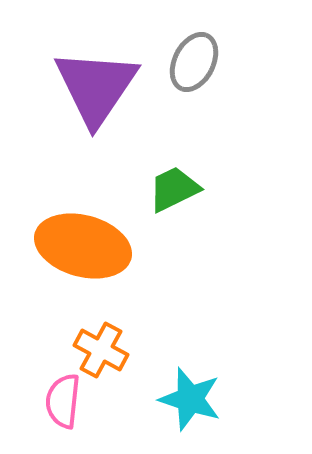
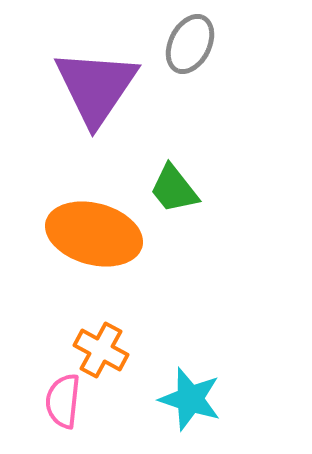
gray ellipse: moved 4 px left, 18 px up
green trapezoid: rotated 102 degrees counterclockwise
orange ellipse: moved 11 px right, 12 px up
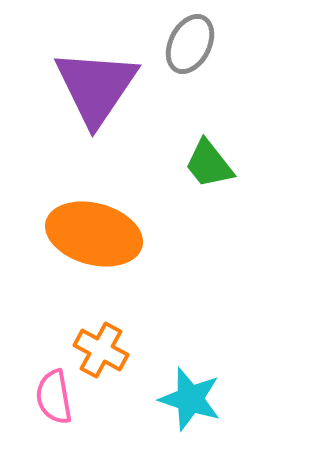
green trapezoid: moved 35 px right, 25 px up
pink semicircle: moved 9 px left, 4 px up; rotated 16 degrees counterclockwise
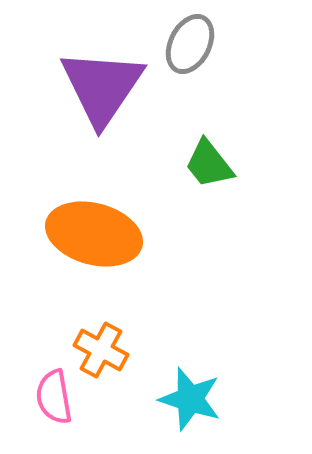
purple triangle: moved 6 px right
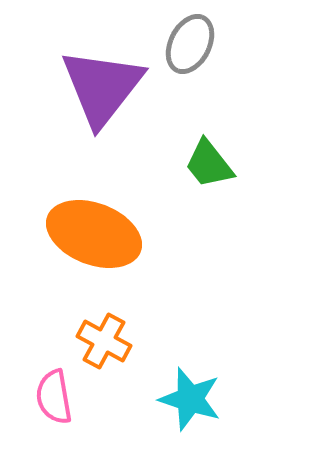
purple triangle: rotated 4 degrees clockwise
orange ellipse: rotated 6 degrees clockwise
orange cross: moved 3 px right, 9 px up
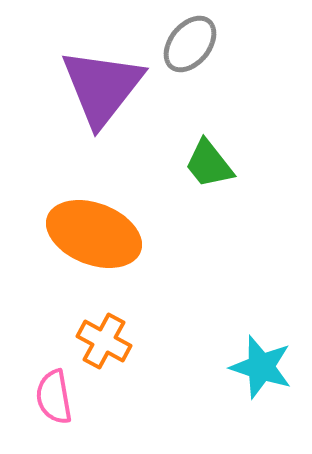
gray ellipse: rotated 12 degrees clockwise
cyan star: moved 71 px right, 32 px up
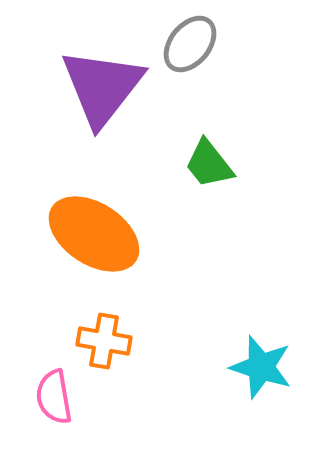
orange ellipse: rotated 12 degrees clockwise
orange cross: rotated 18 degrees counterclockwise
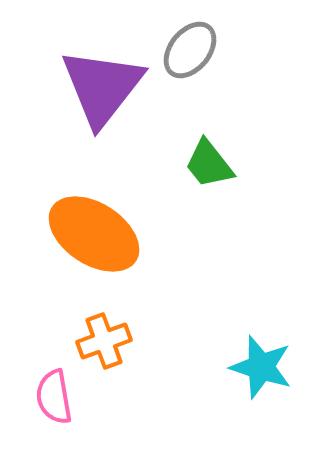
gray ellipse: moved 6 px down
orange cross: rotated 30 degrees counterclockwise
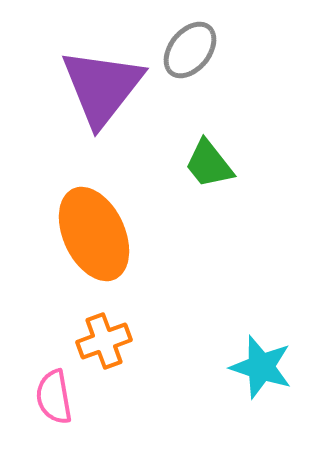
orange ellipse: rotated 32 degrees clockwise
